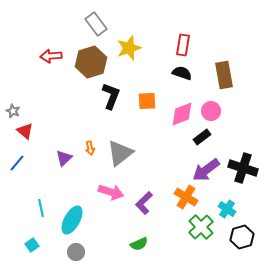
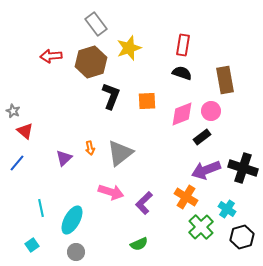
brown rectangle: moved 1 px right, 5 px down
purple arrow: rotated 16 degrees clockwise
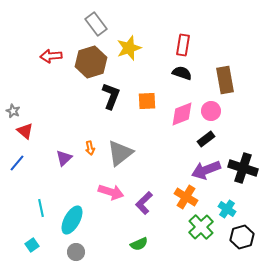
black rectangle: moved 4 px right, 2 px down
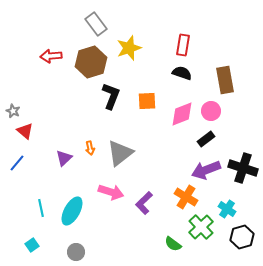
cyan ellipse: moved 9 px up
green semicircle: moved 34 px right; rotated 60 degrees clockwise
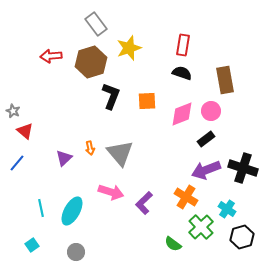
gray triangle: rotated 32 degrees counterclockwise
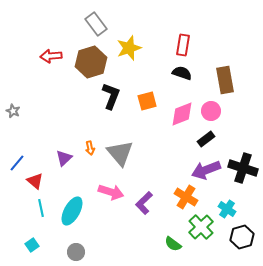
orange square: rotated 12 degrees counterclockwise
red triangle: moved 10 px right, 50 px down
